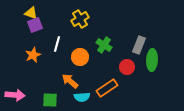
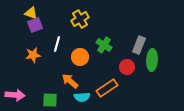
orange star: rotated 14 degrees clockwise
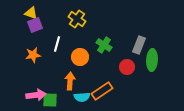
yellow cross: moved 3 px left; rotated 24 degrees counterclockwise
orange arrow: rotated 54 degrees clockwise
orange rectangle: moved 5 px left, 3 px down
pink arrow: moved 21 px right; rotated 12 degrees counterclockwise
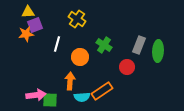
yellow triangle: moved 3 px left, 1 px up; rotated 24 degrees counterclockwise
orange star: moved 7 px left, 21 px up
green ellipse: moved 6 px right, 9 px up
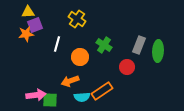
orange arrow: rotated 114 degrees counterclockwise
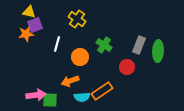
yellow triangle: moved 1 px right; rotated 16 degrees clockwise
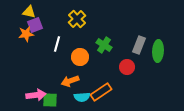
yellow cross: rotated 12 degrees clockwise
orange rectangle: moved 1 px left, 1 px down
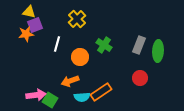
red circle: moved 13 px right, 11 px down
green square: rotated 28 degrees clockwise
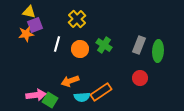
orange circle: moved 8 px up
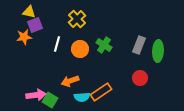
orange star: moved 2 px left, 3 px down
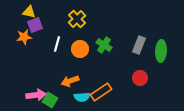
green ellipse: moved 3 px right
